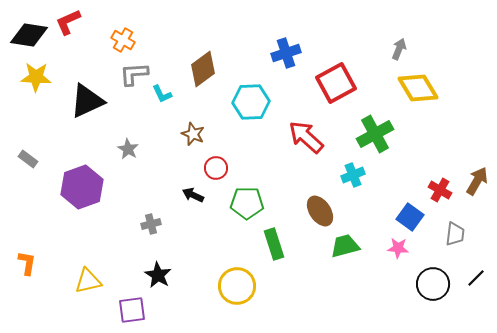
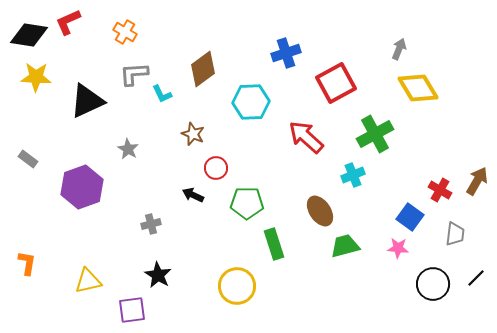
orange cross: moved 2 px right, 8 px up
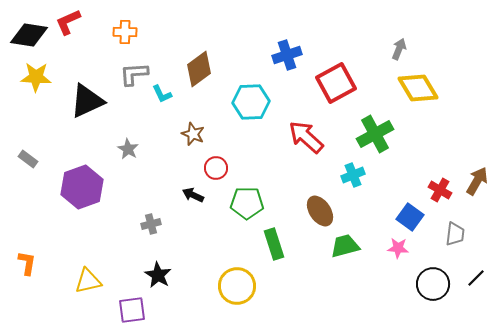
orange cross: rotated 30 degrees counterclockwise
blue cross: moved 1 px right, 2 px down
brown diamond: moved 4 px left
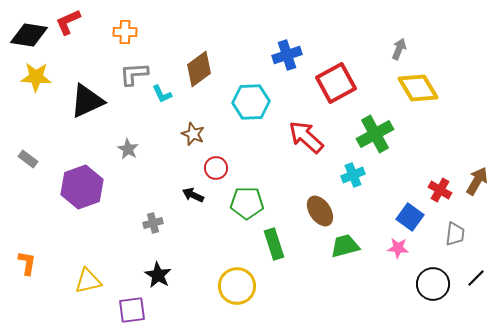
gray cross: moved 2 px right, 1 px up
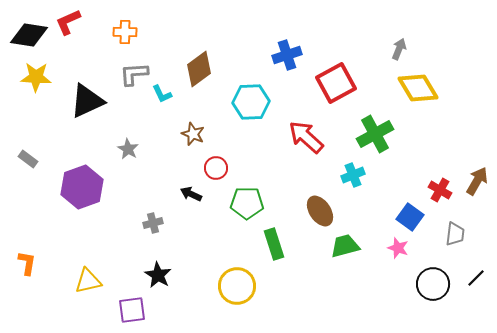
black arrow: moved 2 px left, 1 px up
pink star: rotated 15 degrees clockwise
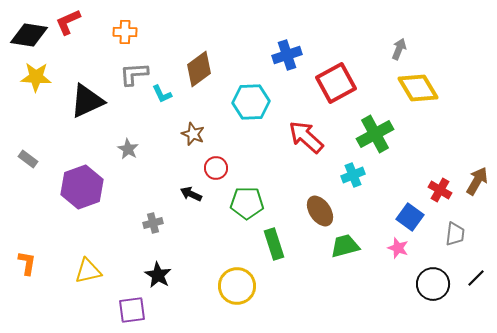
yellow triangle: moved 10 px up
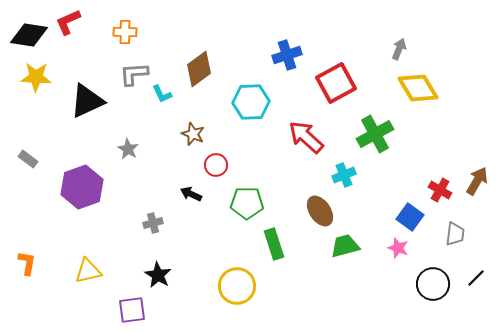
red circle: moved 3 px up
cyan cross: moved 9 px left
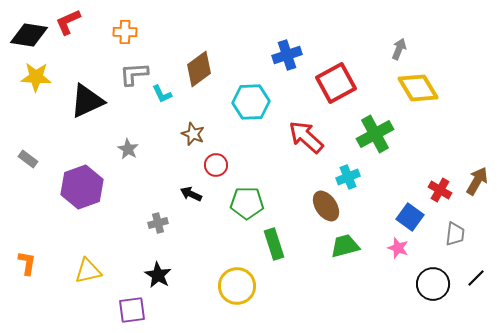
cyan cross: moved 4 px right, 2 px down
brown ellipse: moved 6 px right, 5 px up
gray cross: moved 5 px right
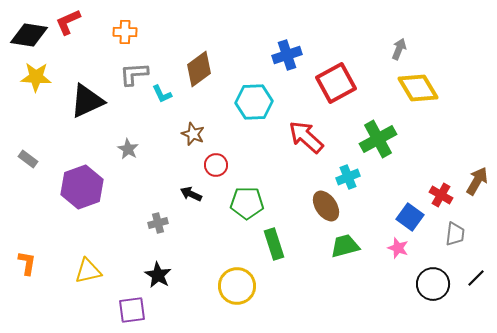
cyan hexagon: moved 3 px right
green cross: moved 3 px right, 5 px down
red cross: moved 1 px right, 5 px down
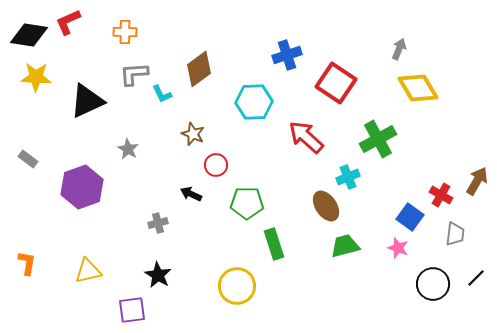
red square: rotated 27 degrees counterclockwise
